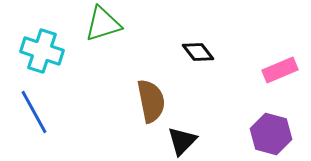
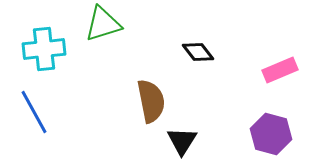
cyan cross: moved 2 px right, 2 px up; rotated 24 degrees counterclockwise
black triangle: rotated 12 degrees counterclockwise
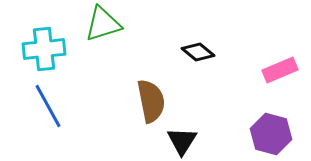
black diamond: rotated 12 degrees counterclockwise
blue line: moved 14 px right, 6 px up
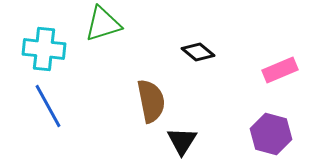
cyan cross: rotated 12 degrees clockwise
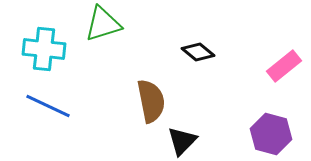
pink rectangle: moved 4 px right, 4 px up; rotated 16 degrees counterclockwise
blue line: rotated 36 degrees counterclockwise
black triangle: rotated 12 degrees clockwise
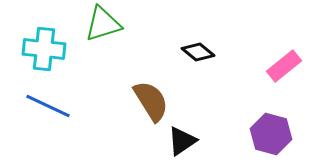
brown semicircle: rotated 21 degrees counterclockwise
black triangle: rotated 12 degrees clockwise
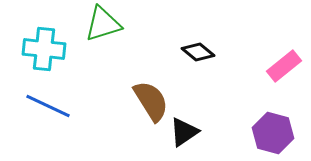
purple hexagon: moved 2 px right, 1 px up
black triangle: moved 2 px right, 9 px up
